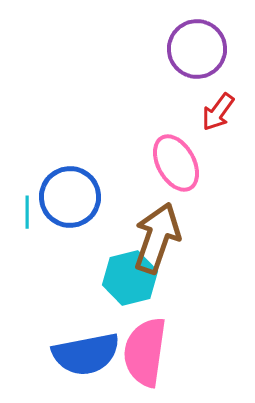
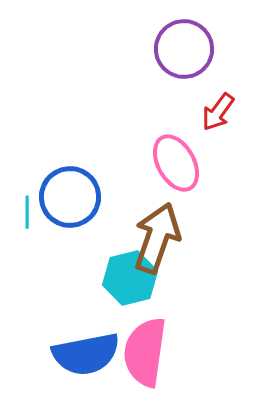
purple circle: moved 13 px left
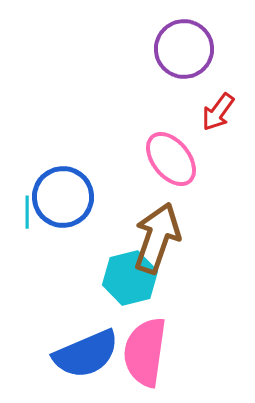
pink ellipse: moved 5 px left, 4 px up; rotated 10 degrees counterclockwise
blue circle: moved 7 px left
blue semicircle: rotated 12 degrees counterclockwise
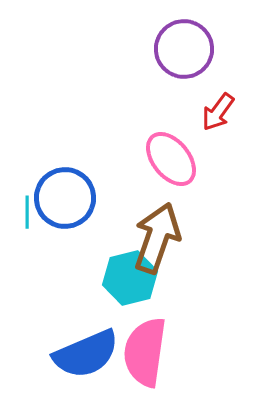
blue circle: moved 2 px right, 1 px down
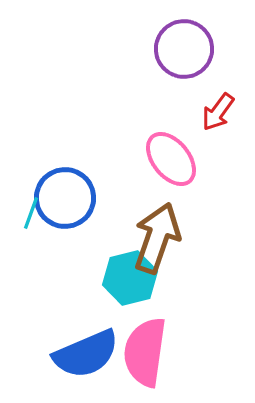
cyan line: moved 4 px right, 1 px down; rotated 20 degrees clockwise
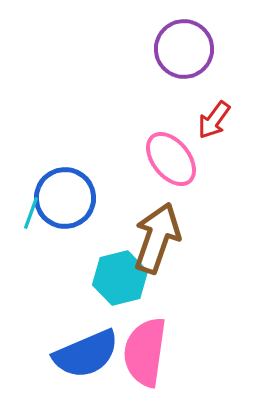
red arrow: moved 4 px left, 8 px down
cyan hexagon: moved 10 px left
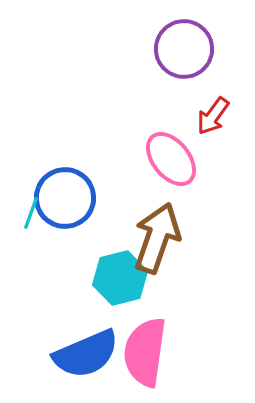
red arrow: moved 1 px left, 4 px up
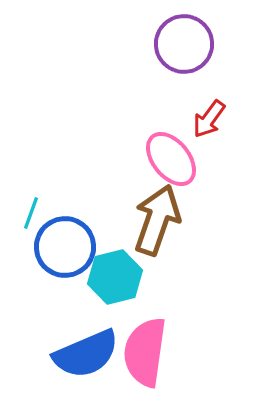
purple circle: moved 5 px up
red arrow: moved 4 px left, 3 px down
blue circle: moved 49 px down
brown arrow: moved 18 px up
cyan hexagon: moved 5 px left, 1 px up
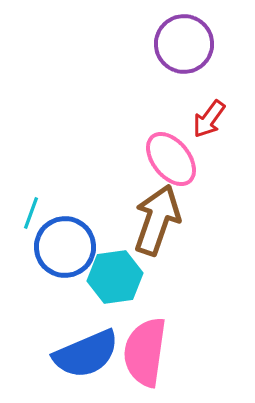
cyan hexagon: rotated 6 degrees clockwise
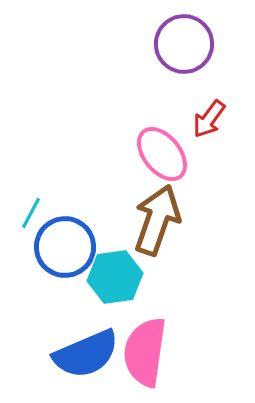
pink ellipse: moved 9 px left, 5 px up
cyan line: rotated 8 degrees clockwise
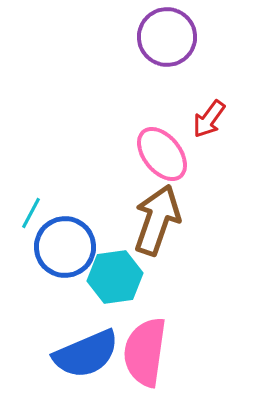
purple circle: moved 17 px left, 7 px up
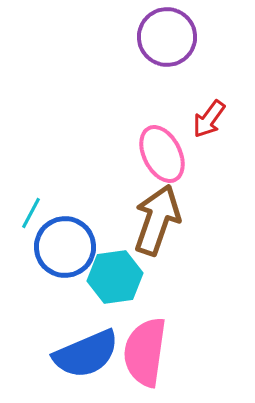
pink ellipse: rotated 12 degrees clockwise
